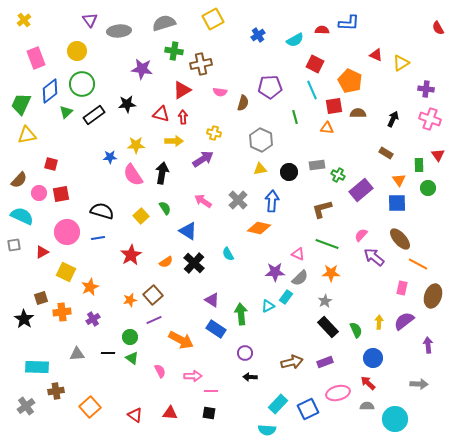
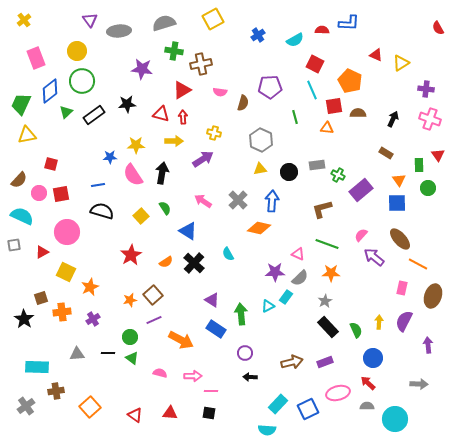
green circle at (82, 84): moved 3 px up
blue line at (98, 238): moved 53 px up
purple semicircle at (404, 321): rotated 25 degrees counterclockwise
pink semicircle at (160, 371): moved 2 px down; rotated 48 degrees counterclockwise
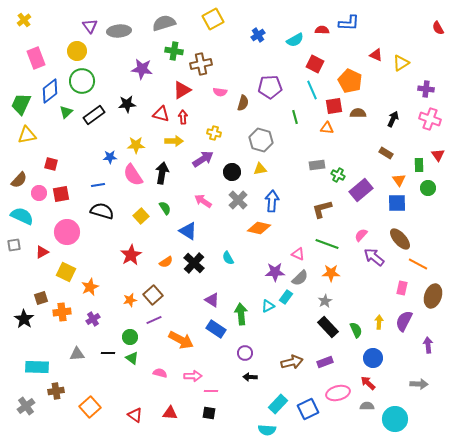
purple triangle at (90, 20): moved 6 px down
gray hexagon at (261, 140): rotated 10 degrees counterclockwise
black circle at (289, 172): moved 57 px left
cyan semicircle at (228, 254): moved 4 px down
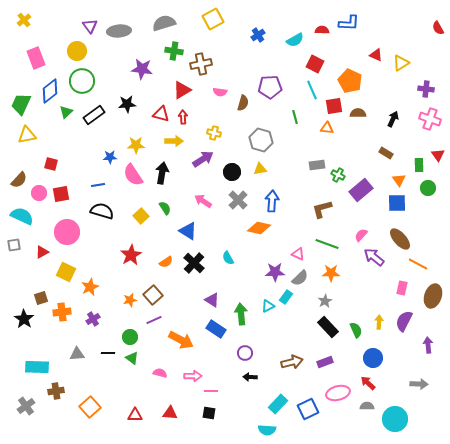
red triangle at (135, 415): rotated 35 degrees counterclockwise
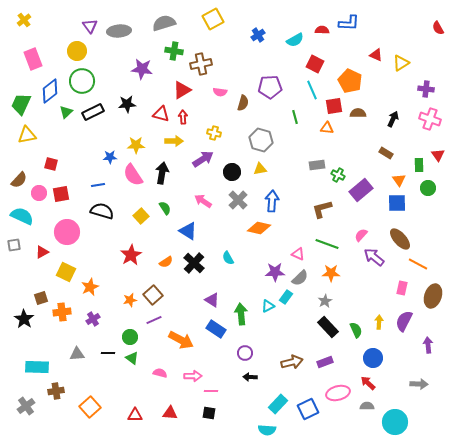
pink rectangle at (36, 58): moved 3 px left, 1 px down
black rectangle at (94, 115): moved 1 px left, 3 px up; rotated 10 degrees clockwise
cyan circle at (395, 419): moved 3 px down
